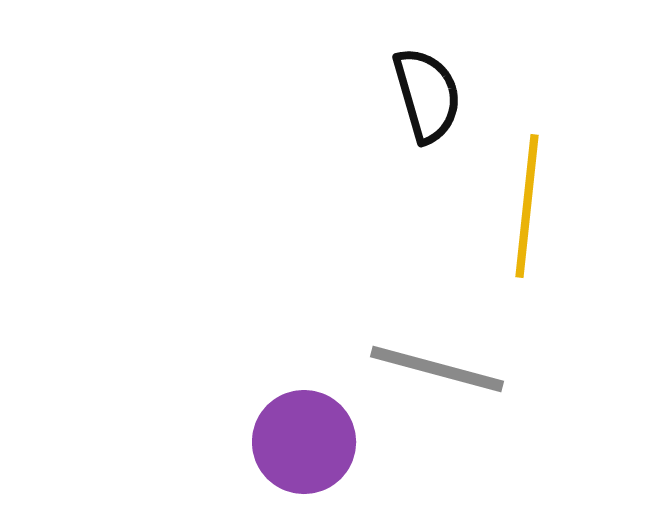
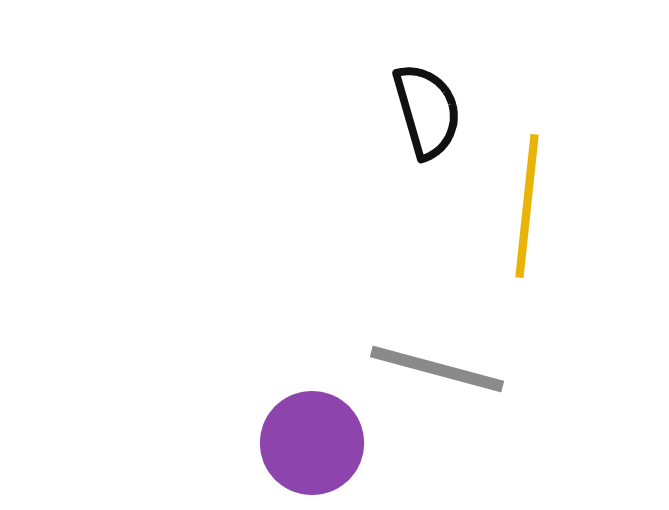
black semicircle: moved 16 px down
purple circle: moved 8 px right, 1 px down
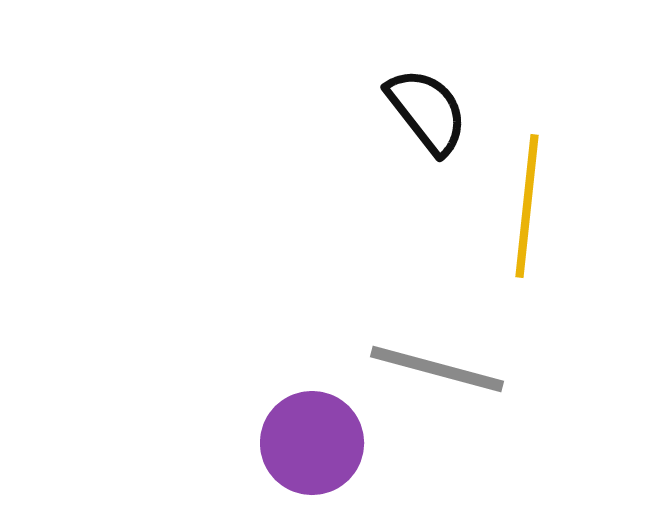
black semicircle: rotated 22 degrees counterclockwise
